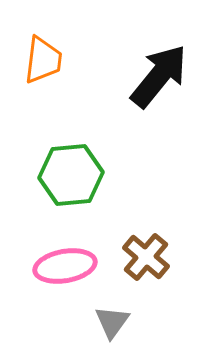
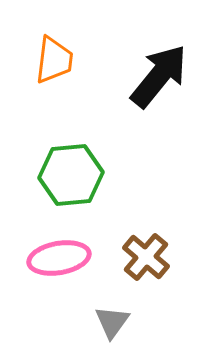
orange trapezoid: moved 11 px right
pink ellipse: moved 6 px left, 8 px up
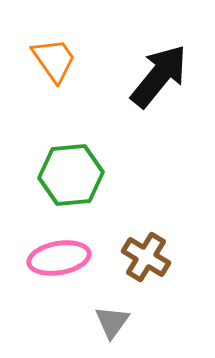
orange trapezoid: rotated 42 degrees counterclockwise
brown cross: rotated 9 degrees counterclockwise
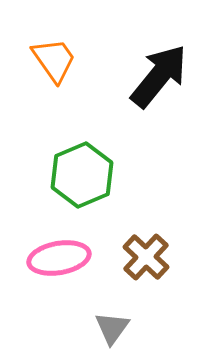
green hexagon: moved 11 px right; rotated 18 degrees counterclockwise
brown cross: rotated 12 degrees clockwise
gray triangle: moved 6 px down
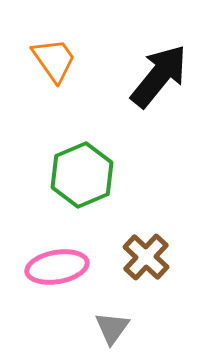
pink ellipse: moved 2 px left, 9 px down
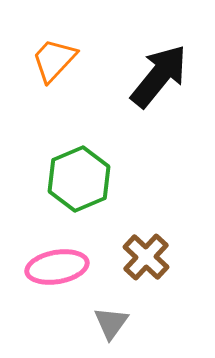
orange trapezoid: rotated 102 degrees counterclockwise
green hexagon: moved 3 px left, 4 px down
gray triangle: moved 1 px left, 5 px up
